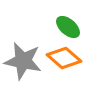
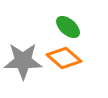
gray star: rotated 12 degrees counterclockwise
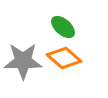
green ellipse: moved 5 px left
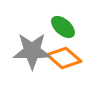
gray star: moved 9 px right, 10 px up
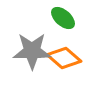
green ellipse: moved 9 px up
